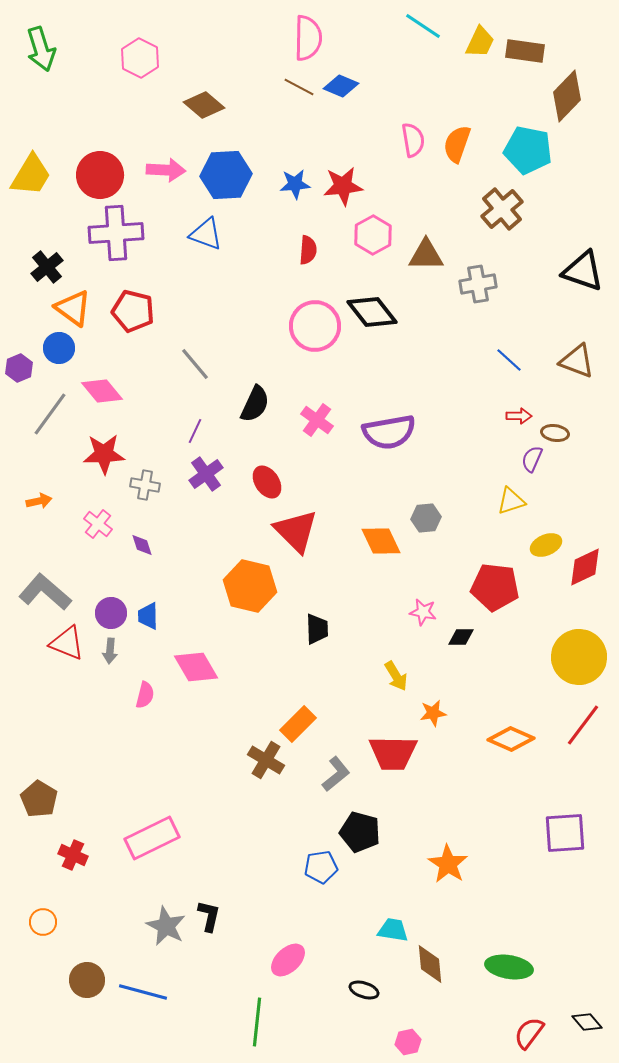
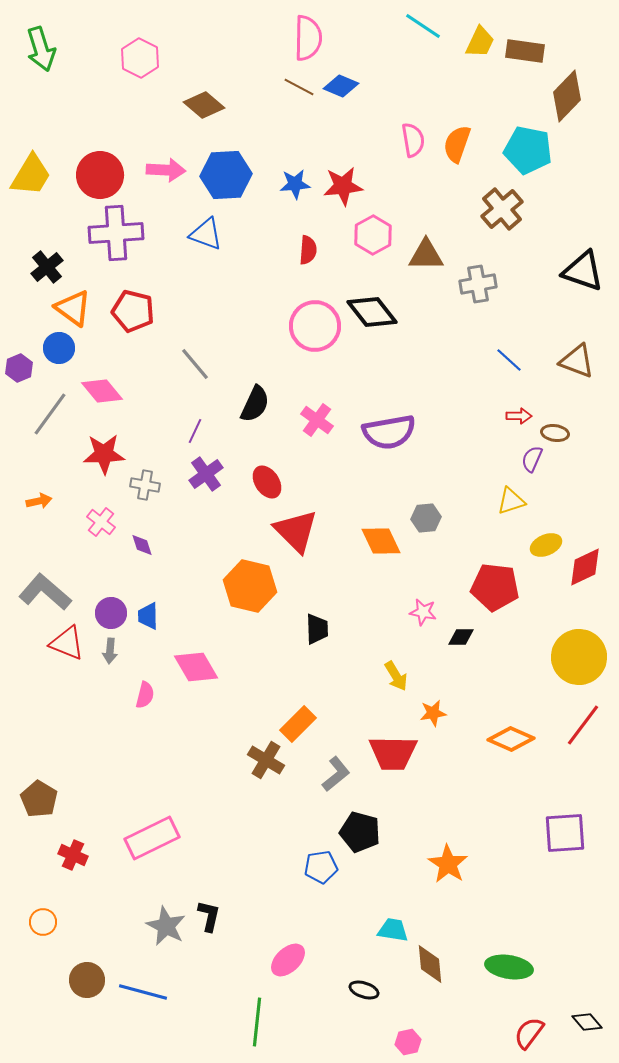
pink cross at (98, 524): moved 3 px right, 2 px up
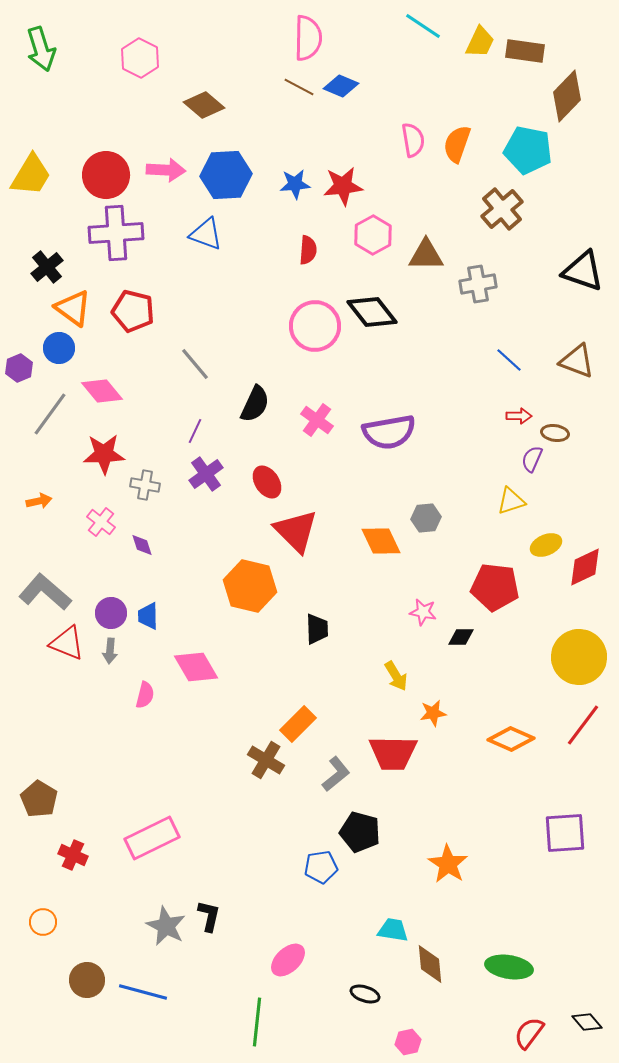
red circle at (100, 175): moved 6 px right
black ellipse at (364, 990): moved 1 px right, 4 px down
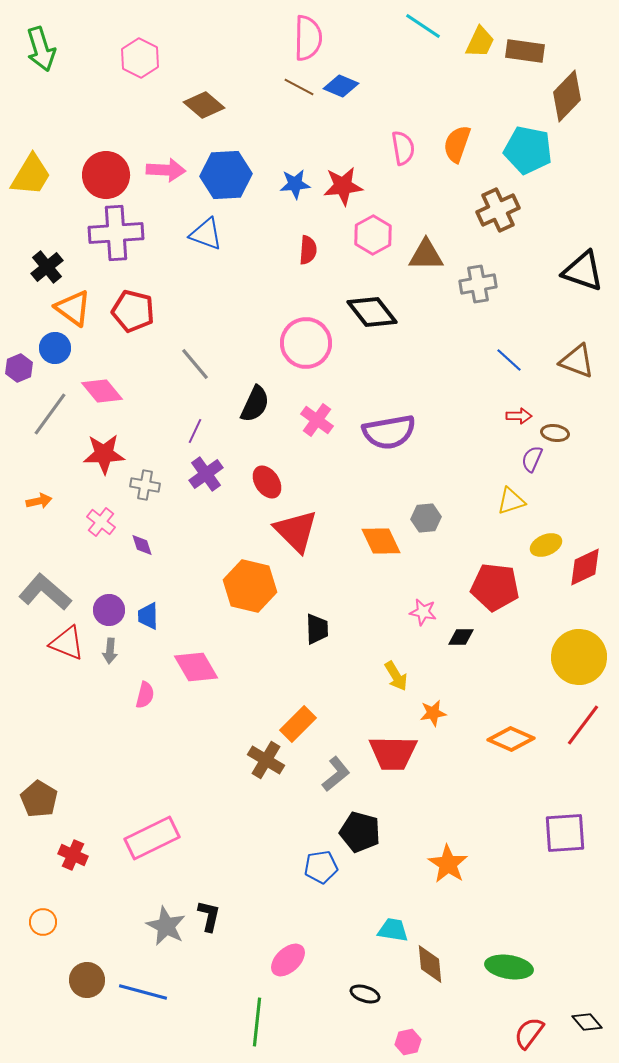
pink semicircle at (413, 140): moved 10 px left, 8 px down
brown cross at (502, 209): moved 4 px left, 1 px down; rotated 15 degrees clockwise
pink circle at (315, 326): moved 9 px left, 17 px down
blue circle at (59, 348): moved 4 px left
purple circle at (111, 613): moved 2 px left, 3 px up
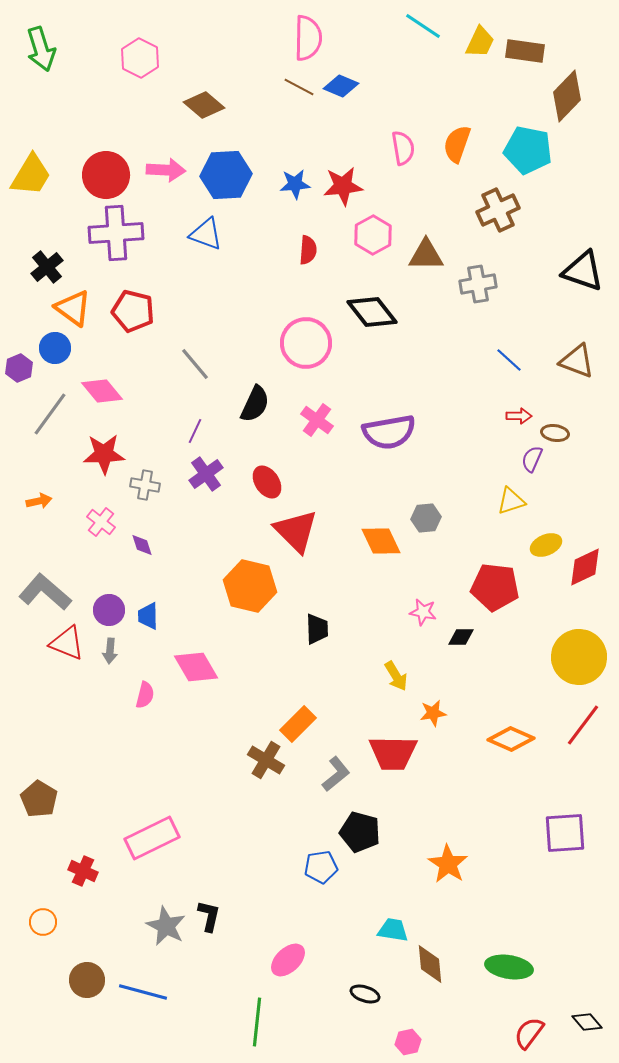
red cross at (73, 855): moved 10 px right, 16 px down
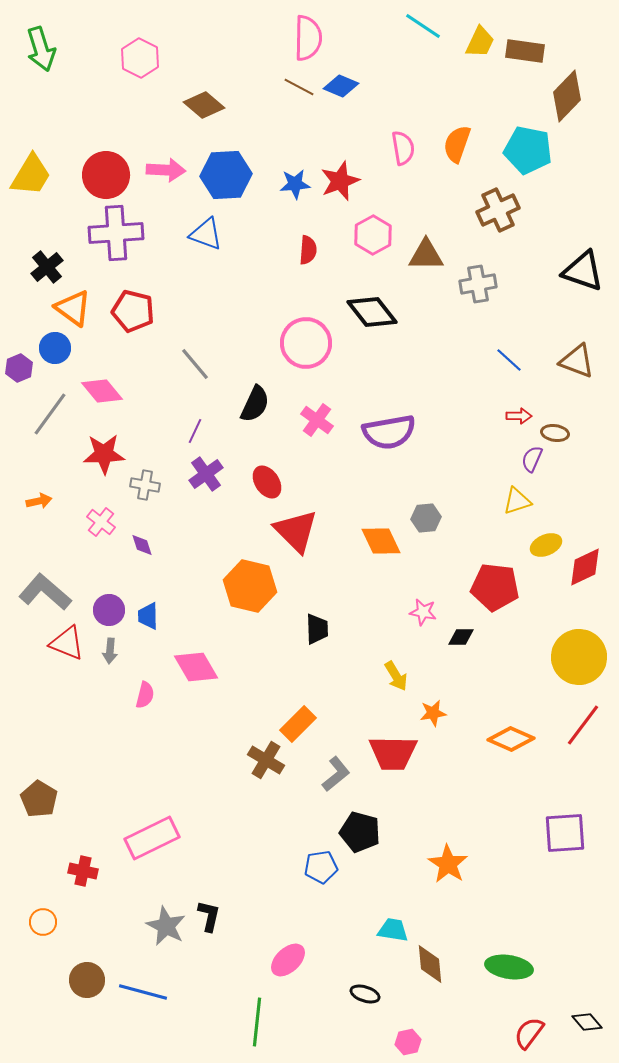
red star at (343, 186): moved 3 px left, 5 px up; rotated 15 degrees counterclockwise
yellow triangle at (511, 501): moved 6 px right
red cross at (83, 871): rotated 12 degrees counterclockwise
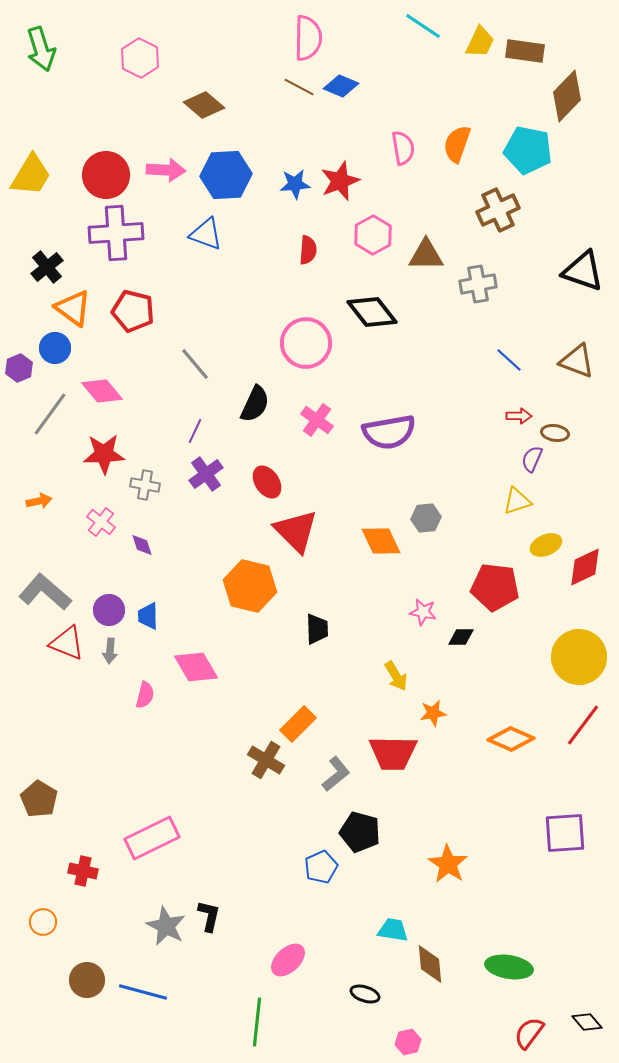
blue pentagon at (321, 867): rotated 16 degrees counterclockwise
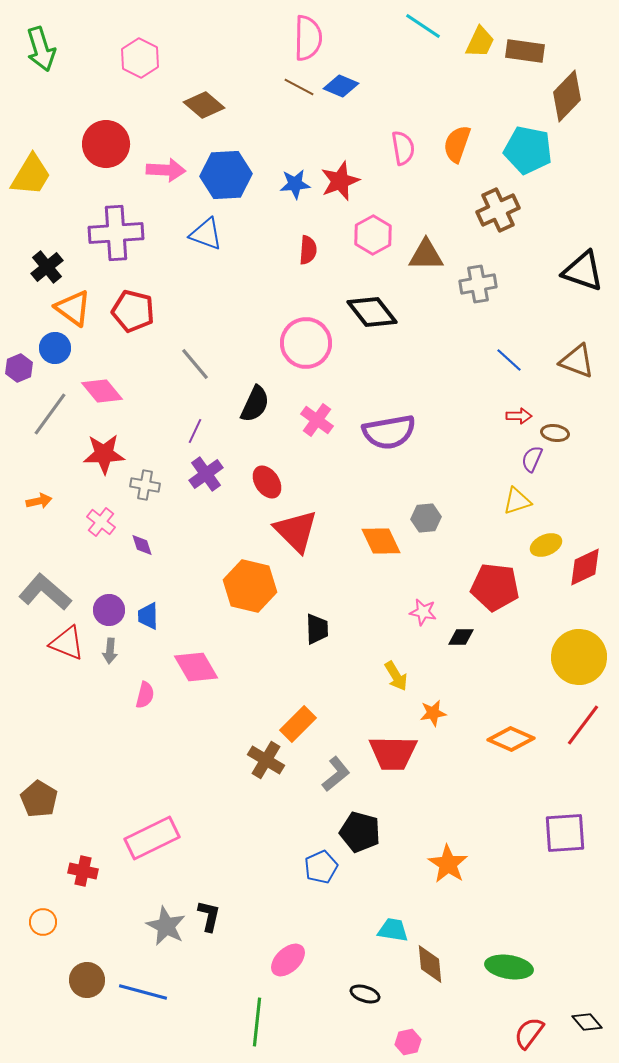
red circle at (106, 175): moved 31 px up
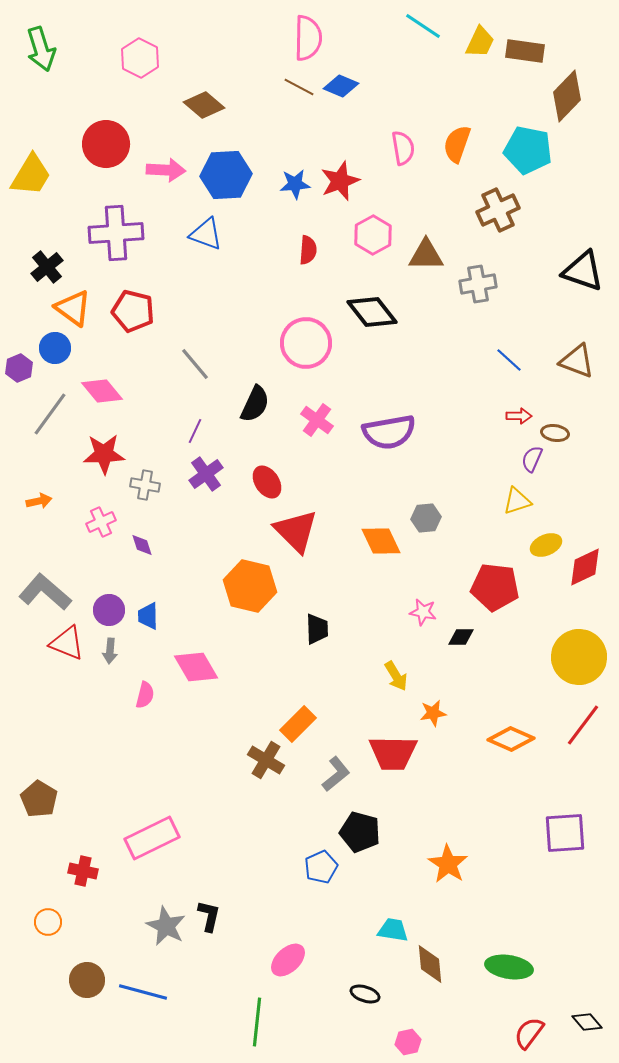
pink cross at (101, 522): rotated 28 degrees clockwise
orange circle at (43, 922): moved 5 px right
